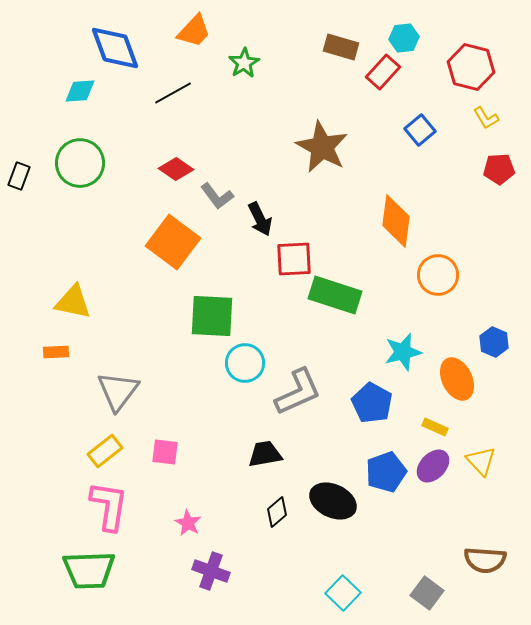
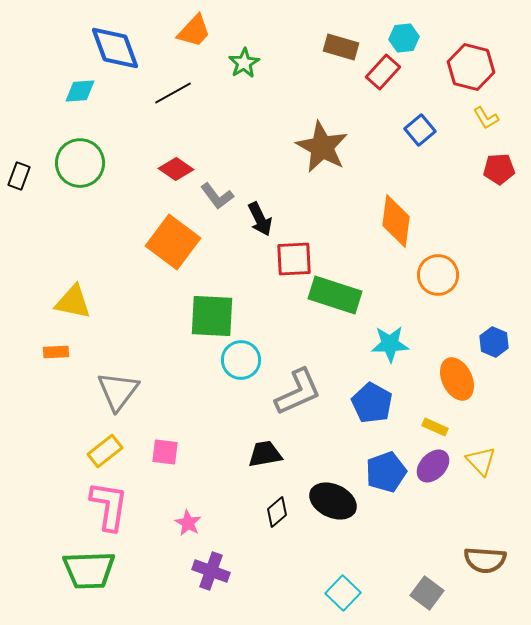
cyan star at (403, 352): moved 13 px left, 8 px up; rotated 12 degrees clockwise
cyan circle at (245, 363): moved 4 px left, 3 px up
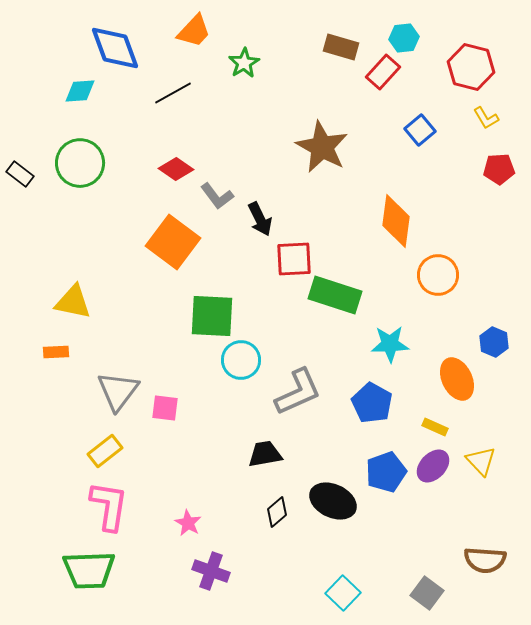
black rectangle at (19, 176): moved 1 px right, 2 px up; rotated 72 degrees counterclockwise
pink square at (165, 452): moved 44 px up
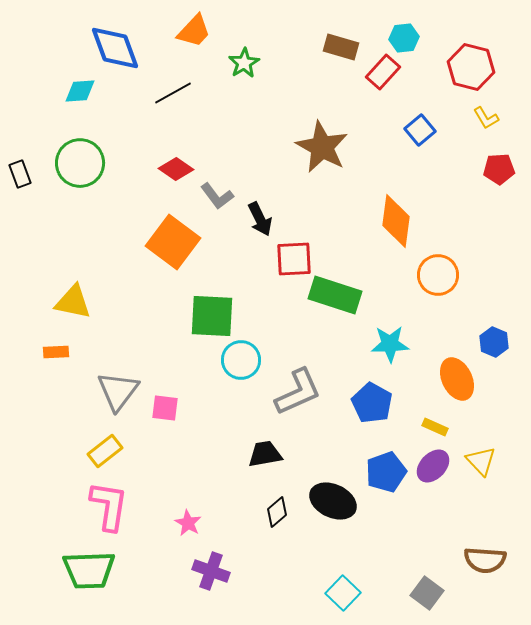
black rectangle at (20, 174): rotated 32 degrees clockwise
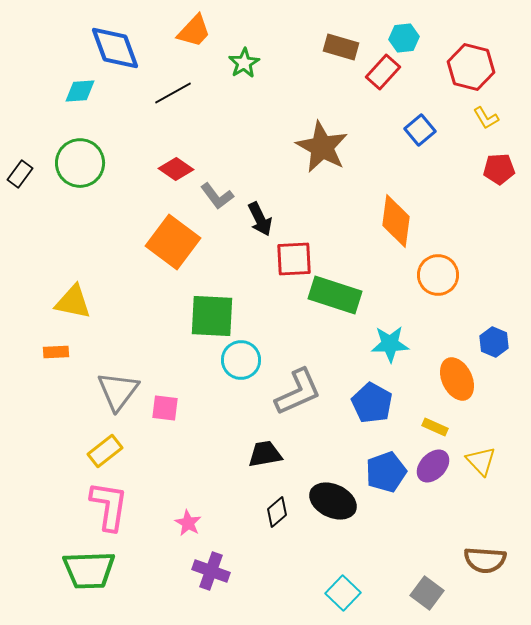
black rectangle at (20, 174): rotated 56 degrees clockwise
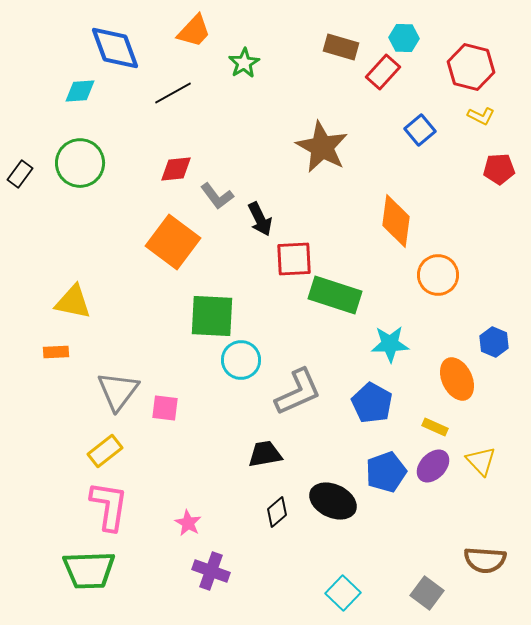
cyan hexagon at (404, 38): rotated 8 degrees clockwise
yellow L-shape at (486, 118): moved 5 px left, 2 px up; rotated 32 degrees counterclockwise
red diamond at (176, 169): rotated 40 degrees counterclockwise
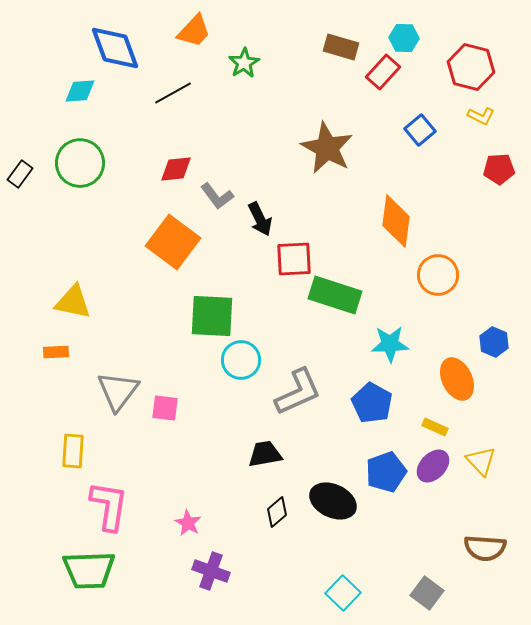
brown star at (322, 147): moved 5 px right, 1 px down
yellow rectangle at (105, 451): moved 32 px left; rotated 48 degrees counterclockwise
brown semicircle at (485, 560): moved 12 px up
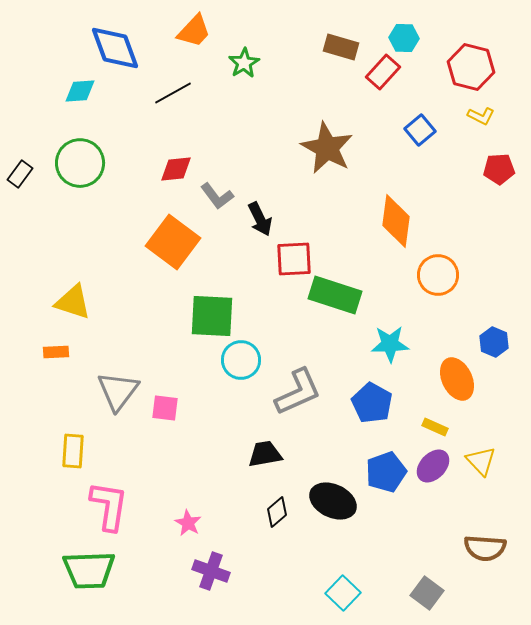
yellow triangle at (73, 302): rotated 6 degrees clockwise
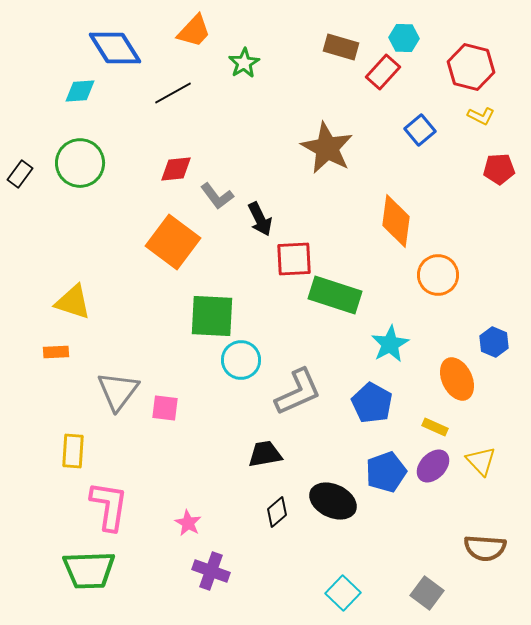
blue diamond at (115, 48): rotated 12 degrees counterclockwise
cyan star at (390, 344): rotated 27 degrees counterclockwise
